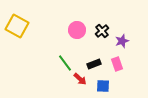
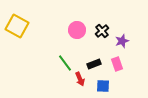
red arrow: rotated 24 degrees clockwise
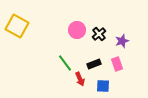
black cross: moved 3 px left, 3 px down
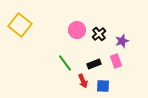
yellow square: moved 3 px right, 1 px up; rotated 10 degrees clockwise
pink rectangle: moved 1 px left, 3 px up
red arrow: moved 3 px right, 2 px down
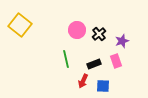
green line: moved 1 px right, 4 px up; rotated 24 degrees clockwise
red arrow: rotated 48 degrees clockwise
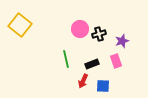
pink circle: moved 3 px right, 1 px up
black cross: rotated 24 degrees clockwise
black rectangle: moved 2 px left
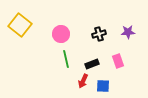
pink circle: moved 19 px left, 5 px down
purple star: moved 6 px right, 9 px up; rotated 16 degrees clockwise
pink rectangle: moved 2 px right
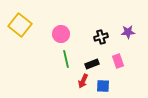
black cross: moved 2 px right, 3 px down
